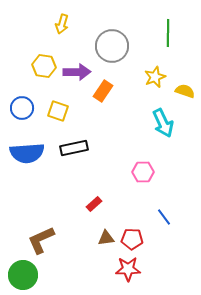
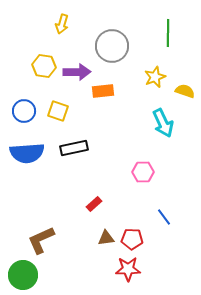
orange rectangle: rotated 50 degrees clockwise
blue circle: moved 2 px right, 3 px down
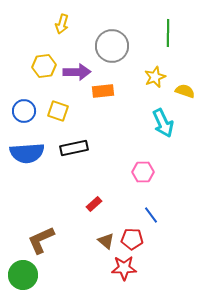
yellow hexagon: rotated 15 degrees counterclockwise
blue line: moved 13 px left, 2 px up
brown triangle: moved 3 px down; rotated 48 degrees clockwise
red star: moved 4 px left, 1 px up
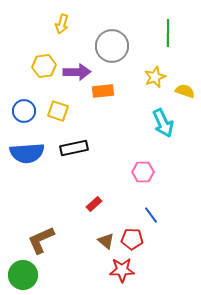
red star: moved 2 px left, 2 px down
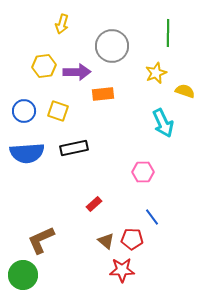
yellow star: moved 1 px right, 4 px up
orange rectangle: moved 3 px down
blue line: moved 1 px right, 2 px down
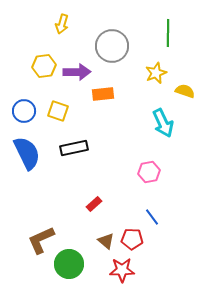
blue semicircle: rotated 112 degrees counterclockwise
pink hexagon: moved 6 px right; rotated 10 degrees counterclockwise
green circle: moved 46 px right, 11 px up
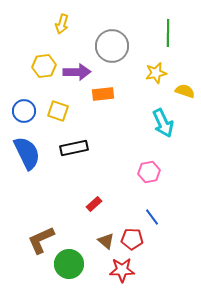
yellow star: rotated 10 degrees clockwise
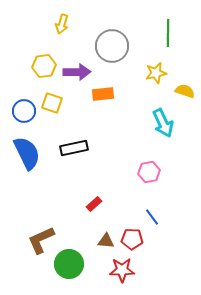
yellow square: moved 6 px left, 8 px up
brown triangle: rotated 36 degrees counterclockwise
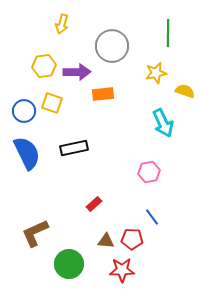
brown L-shape: moved 6 px left, 7 px up
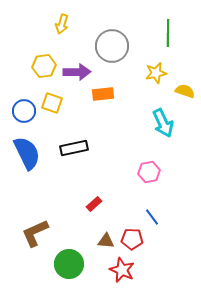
red star: rotated 25 degrees clockwise
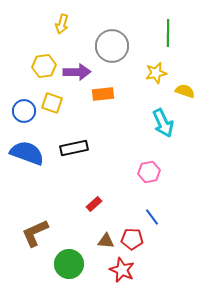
blue semicircle: rotated 44 degrees counterclockwise
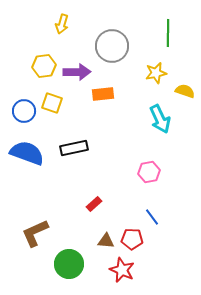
cyan arrow: moved 3 px left, 4 px up
